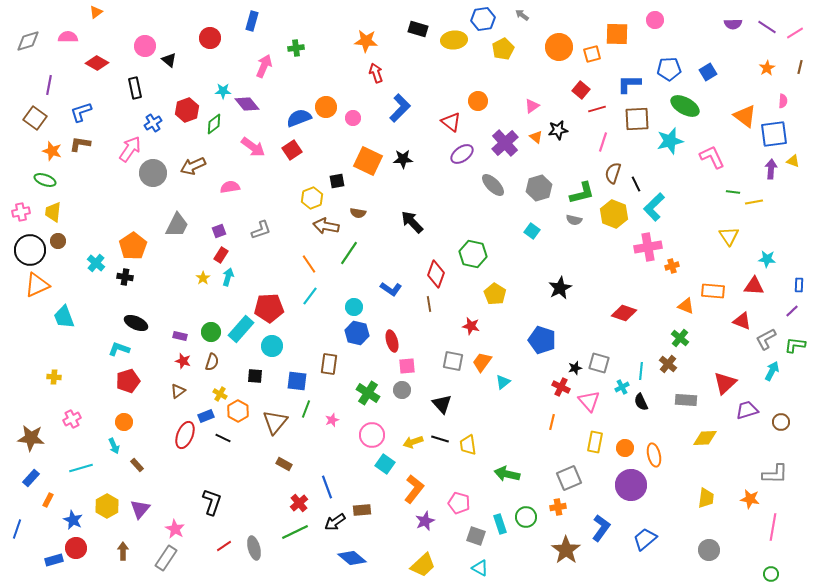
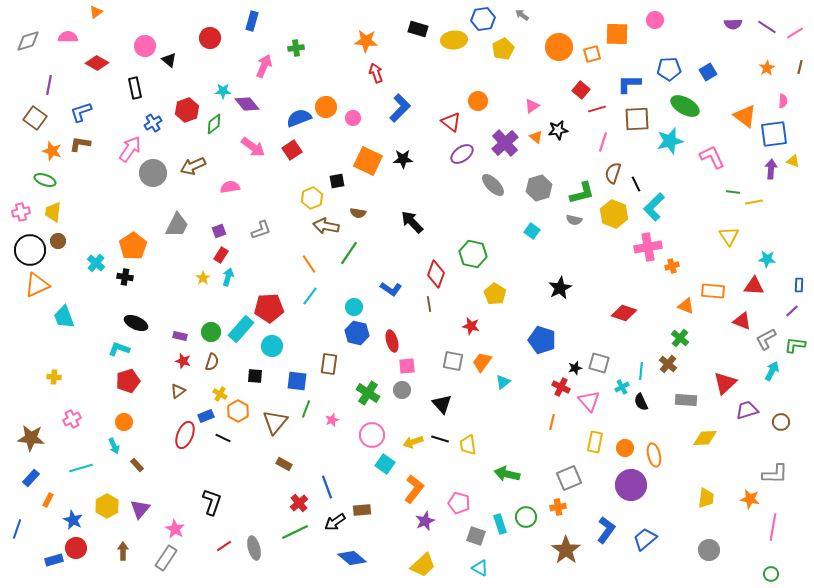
blue L-shape at (601, 528): moved 5 px right, 2 px down
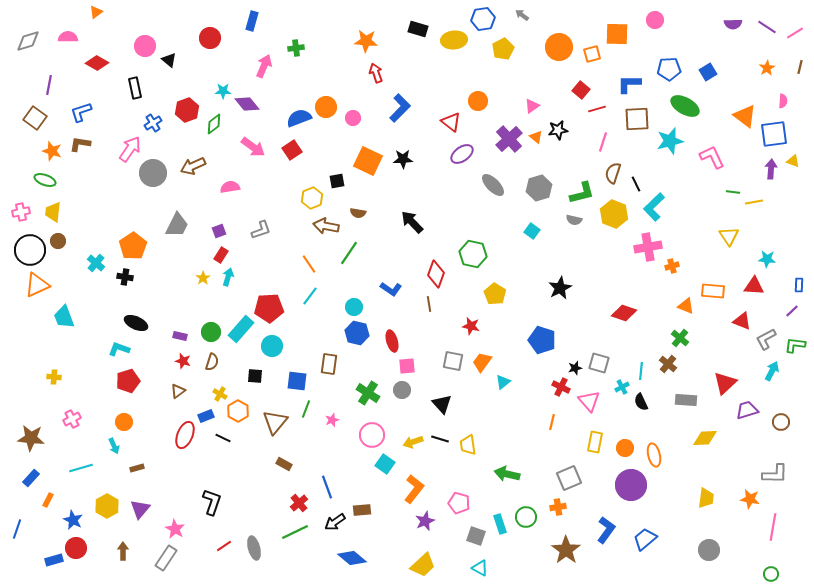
purple cross at (505, 143): moved 4 px right, 4 px up
brown rectangle at (137, 465): moved 3 px down; rotated 64 degrees counterclockwise
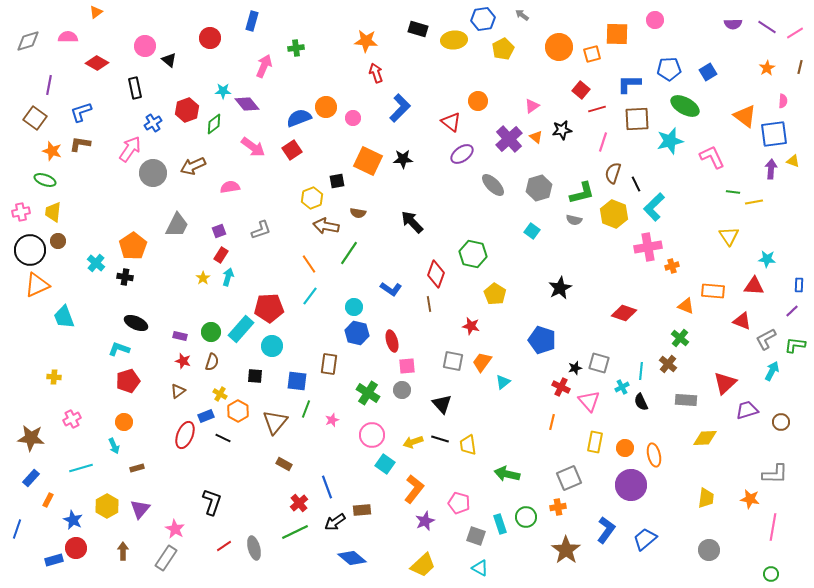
black star at (558, 130): moved 4 px right
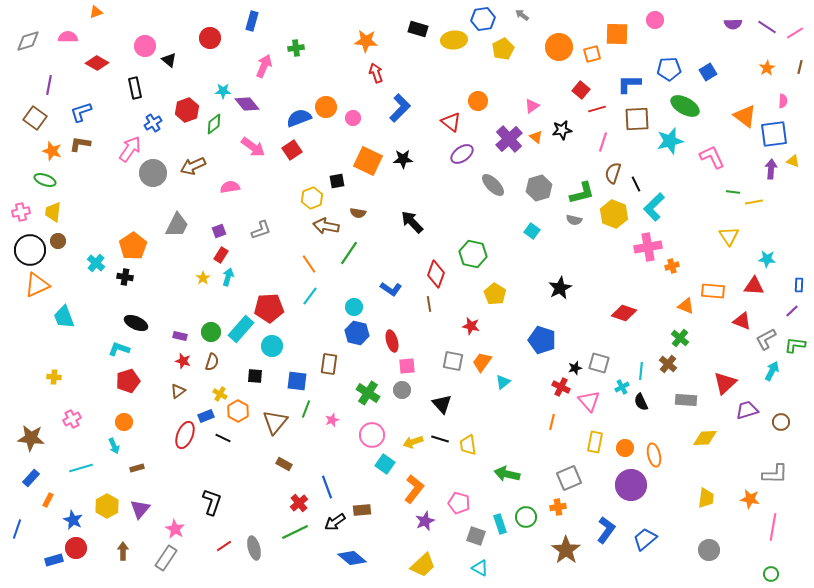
orange triangle at (96, 12): rotated 16 degrees clockwise
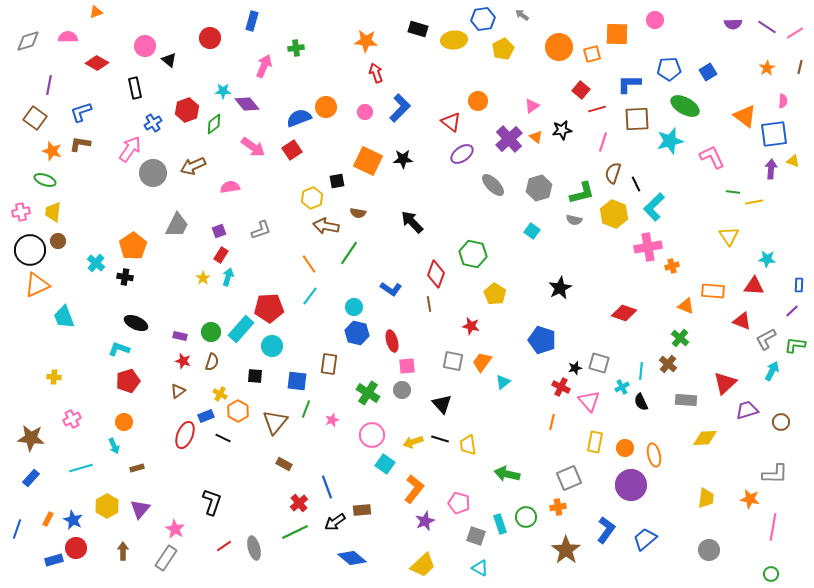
pink circle at (353, 118): moved 12 px right, 6 px up
orange rectangle at (48, 500): moved 19 px down
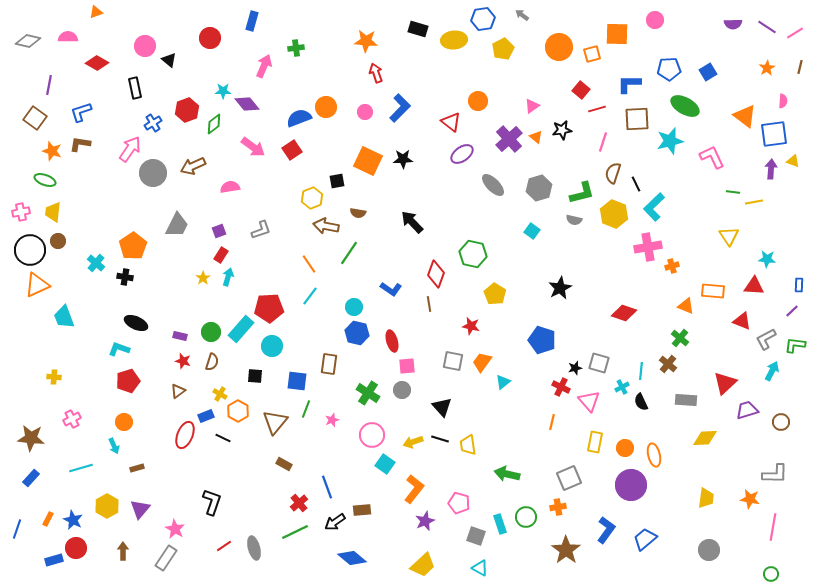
gray diamond at (28, 41): rotated 30 degrees clockwise
black triangle at (442, 404): moved 3 px down
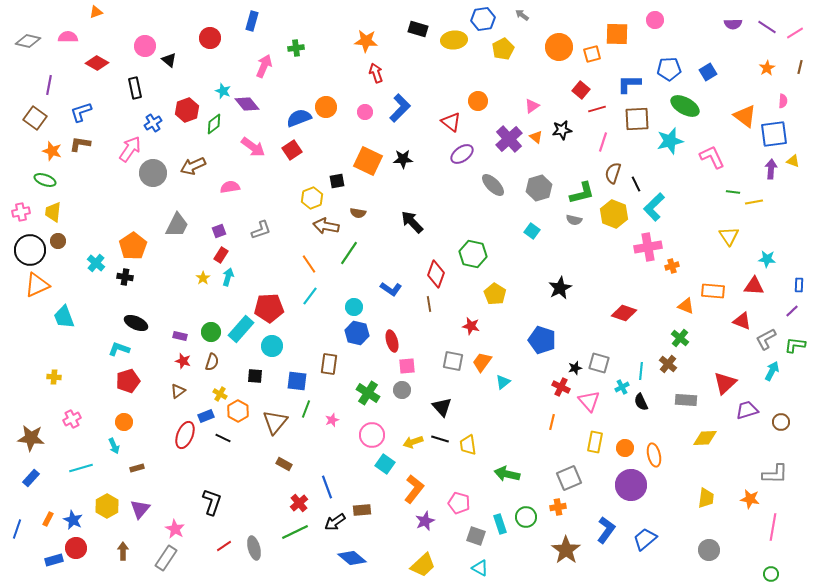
cyan star at (223, 91): rotated 21 degrees clockwise
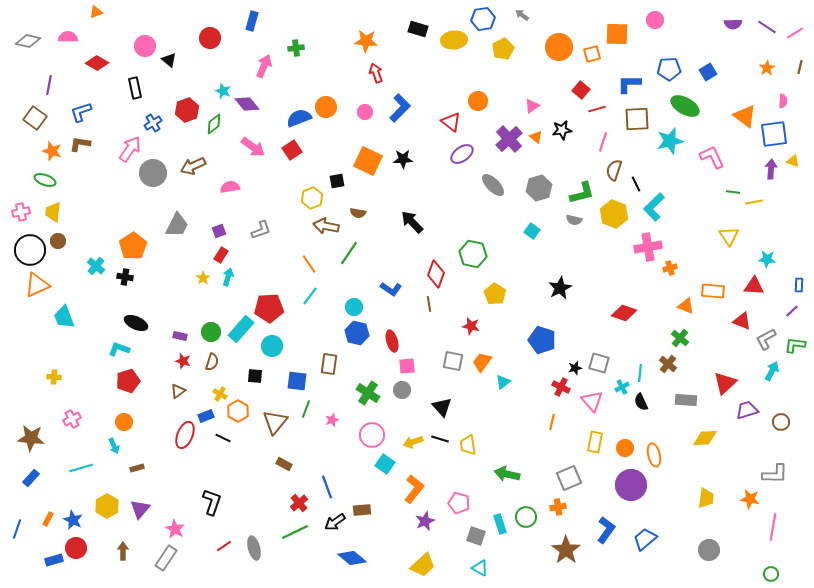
brown semicircle at (613, 173): moved 1 px right, 3 px up
cyan cross at (96, 263): moved 3 px down
orange cross at (672, 266): moved 2 px left, 2 px down
cyan line at (641, 371): moved 1 px left, 2 px down
pink triangle at (589, 401): moved 3 px right
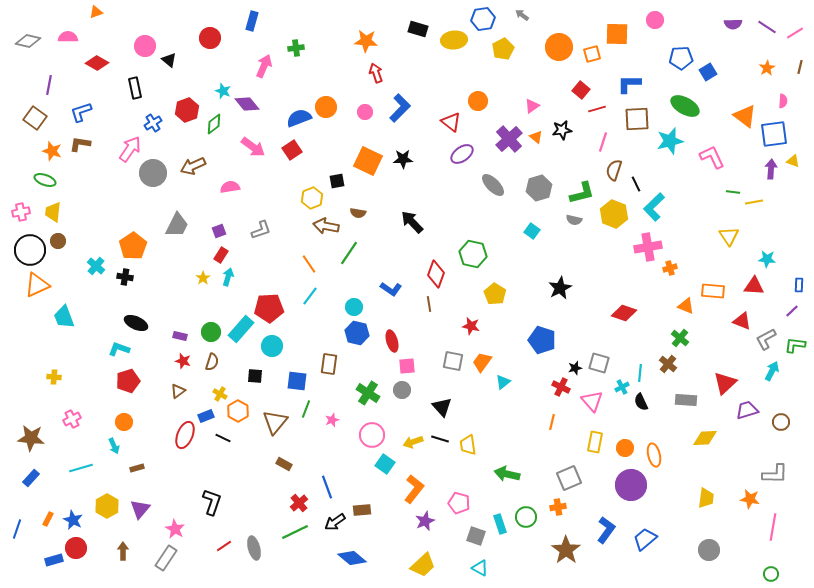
blue pentagon at (669, 69): moved 12 px right, 11 px up
